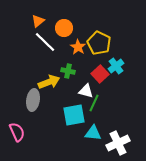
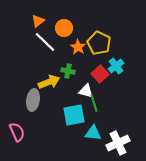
green line: rotated 42 degrees counterclockwise
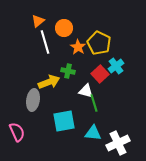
white line: rotated 30 degrees clockwise
cyan square: moved 10 px left, 6 px down
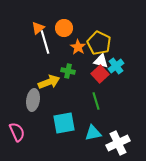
orange triangle: moved 7 px down
white triangle: moved 15 px right, 30 px up
green line: moved 2 px right, 2 px up
cyan square: moved 2 px down
cyan triangle: rotated 18 degrees counterclockwise
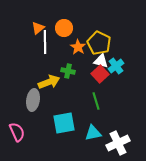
white line: rotated 15 degrees clockwise
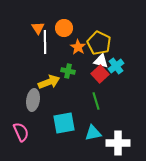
orange triangle: rotated 24 degrees counterclockwise
pink semicircle: moved 4 px right
white cross: rotated 25 degrees clockwise
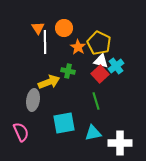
white cross: moved 2 px right
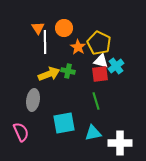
red square: rotated 36 degrees clockwise
yellow arrow: moved 8 px up
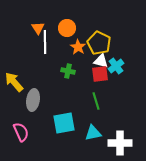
orange circle: moved 3 px right
yellow arrow: moved 35 px left, 8 px down; rotated 110 degrees counterclockwise
